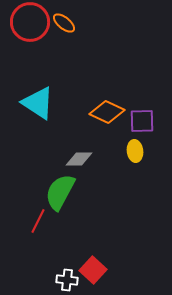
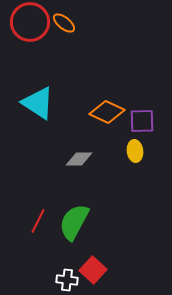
green semicircle: moved 14 px right, 30 px down
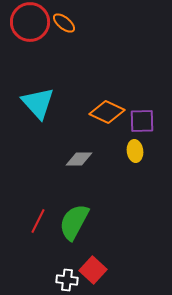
cyan triangle: rotated 15 degrees clockwise
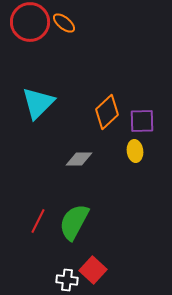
cyan triangle: rotated 27 degrees clockwise
orange diamond: rotated 68 degrees counterclockwise
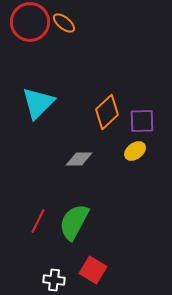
yellow ellipse: rotated 60 degrees clockwise
red square: rotated 12 degrees counterclockwise
white cross: moved 13 px left
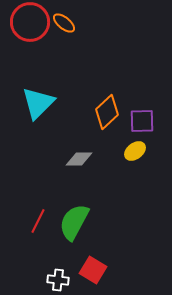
white cross: moved 4 px right
